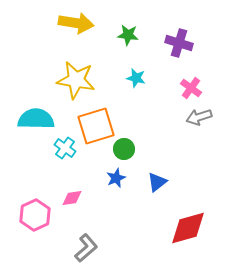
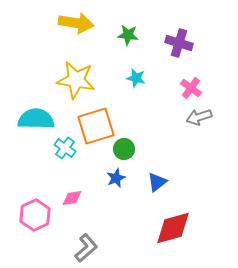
red diamond: moved 15 px left
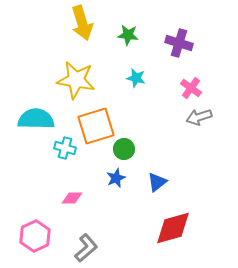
yellow arrow: moved 6 px right; rotated 64 degrees clockwise
cyan cross: rotated 20 degrees counterclockwise
pink diamond: rotated 10 degrees clockwise
pink hexagon: moved 21 px down
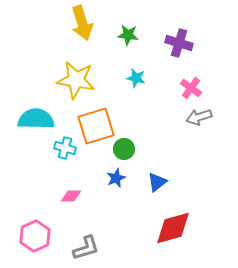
pink diamond: moved 1 px left, 2 px up
gray L-shape: rotated 24 degrees clockwise
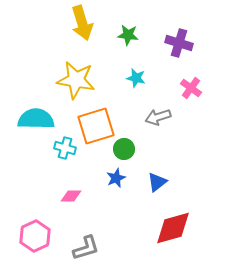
gray arrow: moved 41 px left
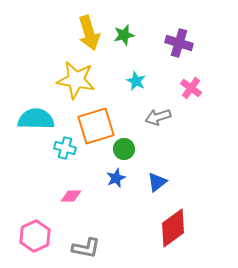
yellow arrow: moved 7 px right, 10 px down
green star: moved 4 px left; rotated 20 degrees counterclockwise
cyan star: moved 3 px down; rotated 12 degrees clockwise
red diamond: rotated 21 degrees counterclockwise
gray L-shape: rotated 28 degrees clockwise
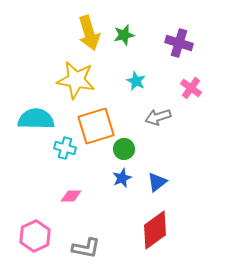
blue star: moved 6 px right
red diamond: moved 18 px left, 2 px down
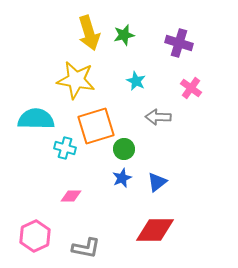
gray arrow: rotated 20 degrees clockwise
red diamond: rotated 36 degrees clockwise
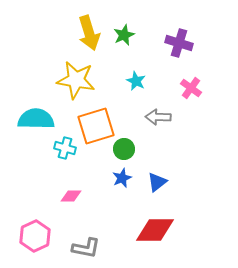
green star: rotated 10 degrees counterclockwise
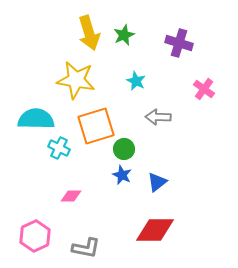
pink cross: moved 13 px right, 1 px down
cyan cross: moved 6 px left; rotated 10 degrees clockwise
blue star: moved 3 px up; rotated 24 degrees counterclockwise
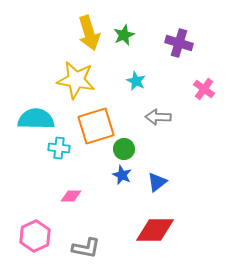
cyan cross: rotated 20 degrees counterclockwise
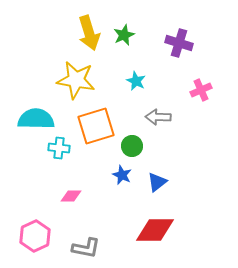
pink cross: moved 3 px left, 1 px down; rotated 30 degrees clockwise
green circle: moved 8 px right, 3 px up
